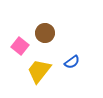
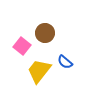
pink square: moved 2 px right
blue semicircle: moved 7 px left; rotated 77 degrees clockwise
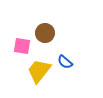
pink square: rotated 30 degrees counterclockwise
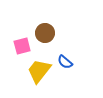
pink square: rotated 24 degrees counterclockwise
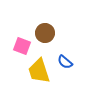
pink square: rotated 36 degrees clockwise
yellow trapezoid: rotated 56 degrees counterclockwise
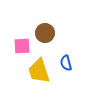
pink square: rotated 24 degrees counterclockwise
blue semicircle: moved 1 px right, 1 px down; rotated 35 degrees clockwise
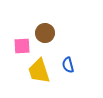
blue semicircle: moved 2 px right, 2 px down
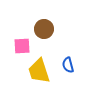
brown circle: moved 1 px left, 4 px up
